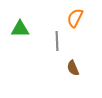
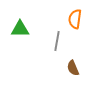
orange semicircle: moved 1 px down; rotated 18 degrees counterclockwise
gray line: rotated 12 degrees clockwise
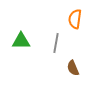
green triangle: moved 1 px right, 12 px down
gray line: moved 1 px left, 2 px down
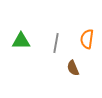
orange semicircle: moved 12 px right, 20 px down
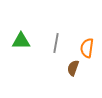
orange semicircle: moved 9 px down
brown semicircle: rotated 42 degrees clockwise
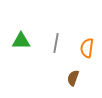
brown semicircle: moved 10 px down
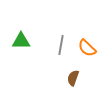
gray line: moved 5 px right, 2 px down
orange semicircle: rotated 54 degrees counterclockwise
